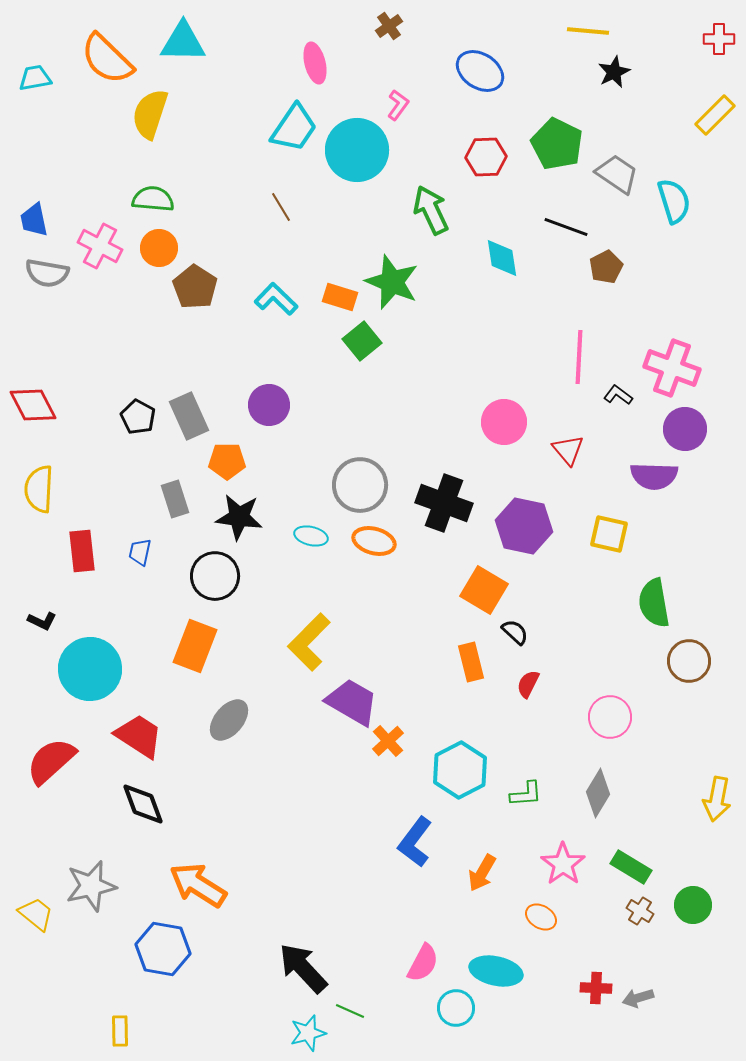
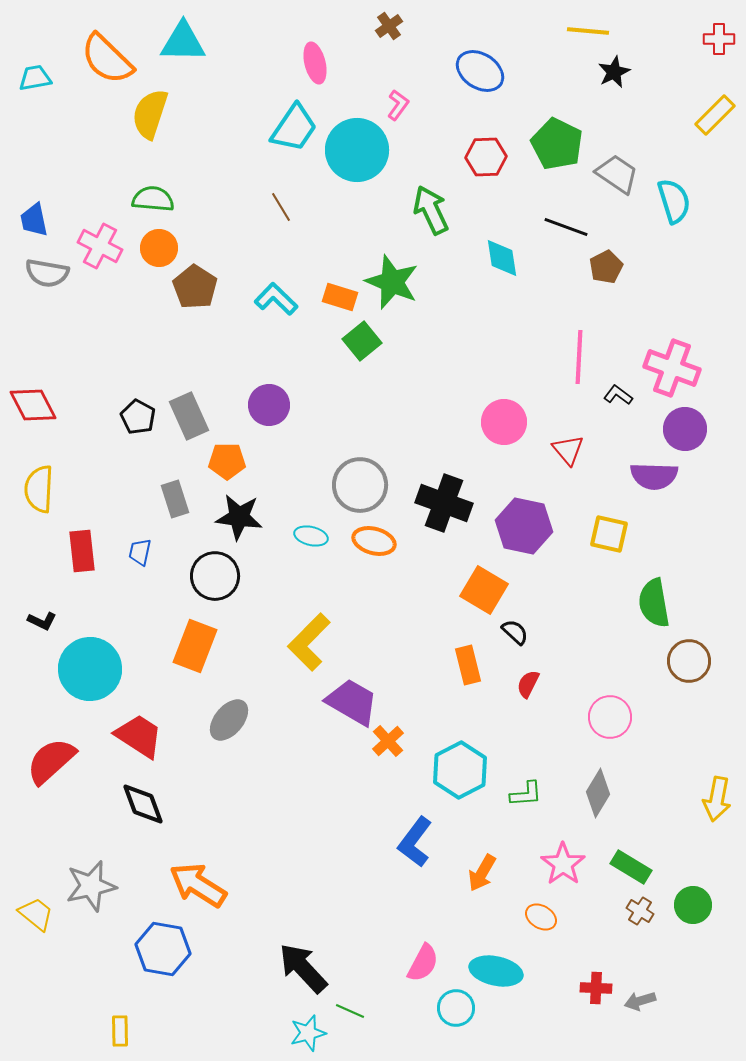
orange rectangle at (471, 662): moved 3 px left, 3 px down
gray arrow at (638, 998): moved 2 px right, 3 px down
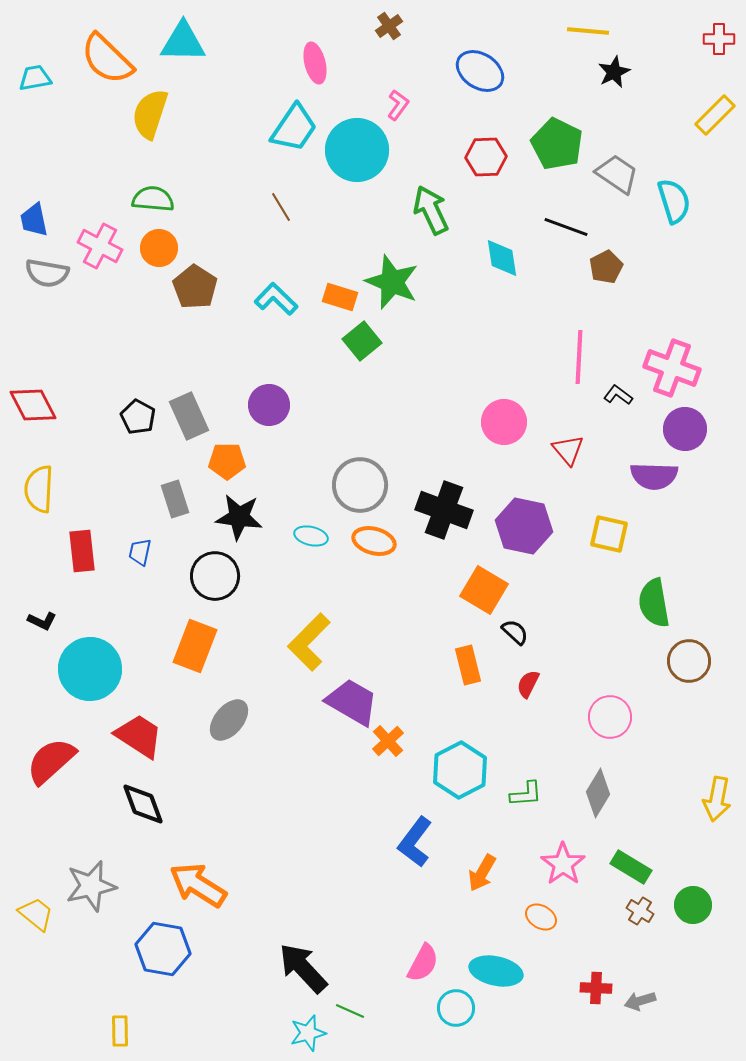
black cross at (444, 503): moved 7 px down
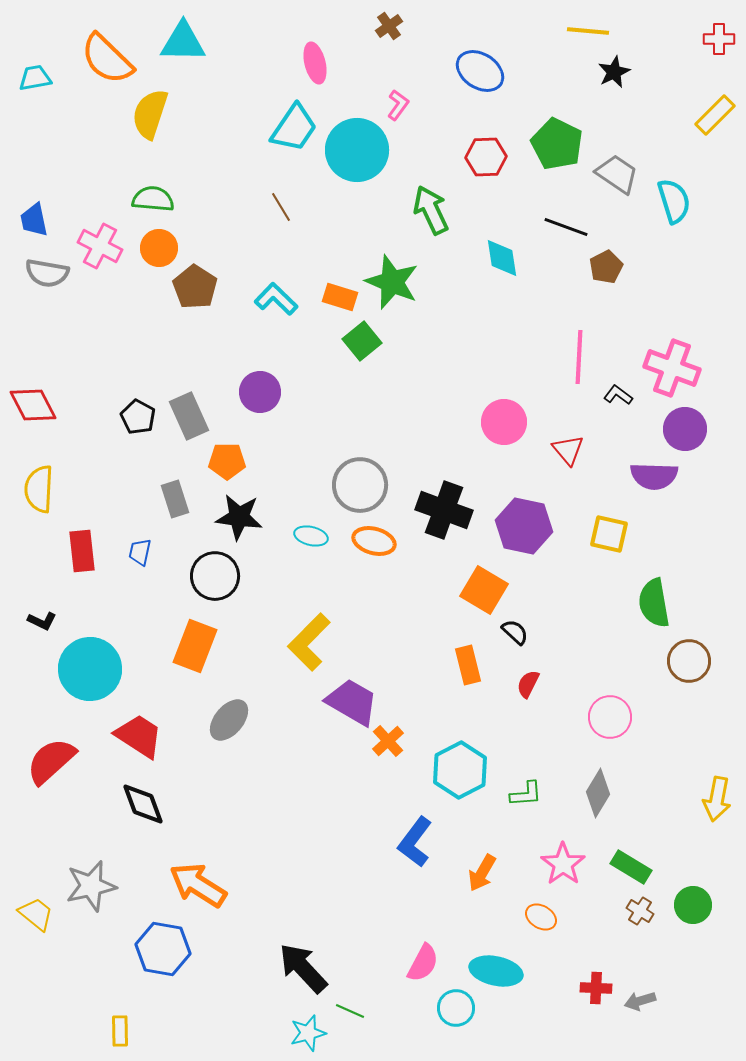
purple circle at (269, 405): moved 9 px left, 13 px up
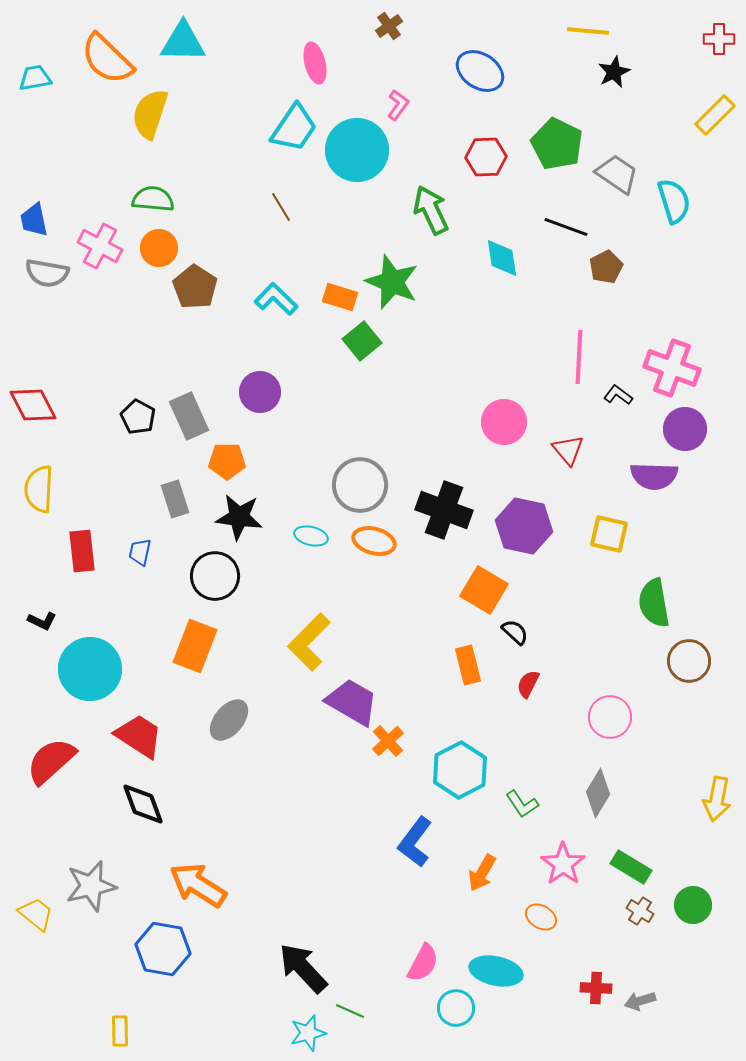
green L-shape at (526, 794): moved 4 px left, 10 px down; rotated 60 degrees clockwise
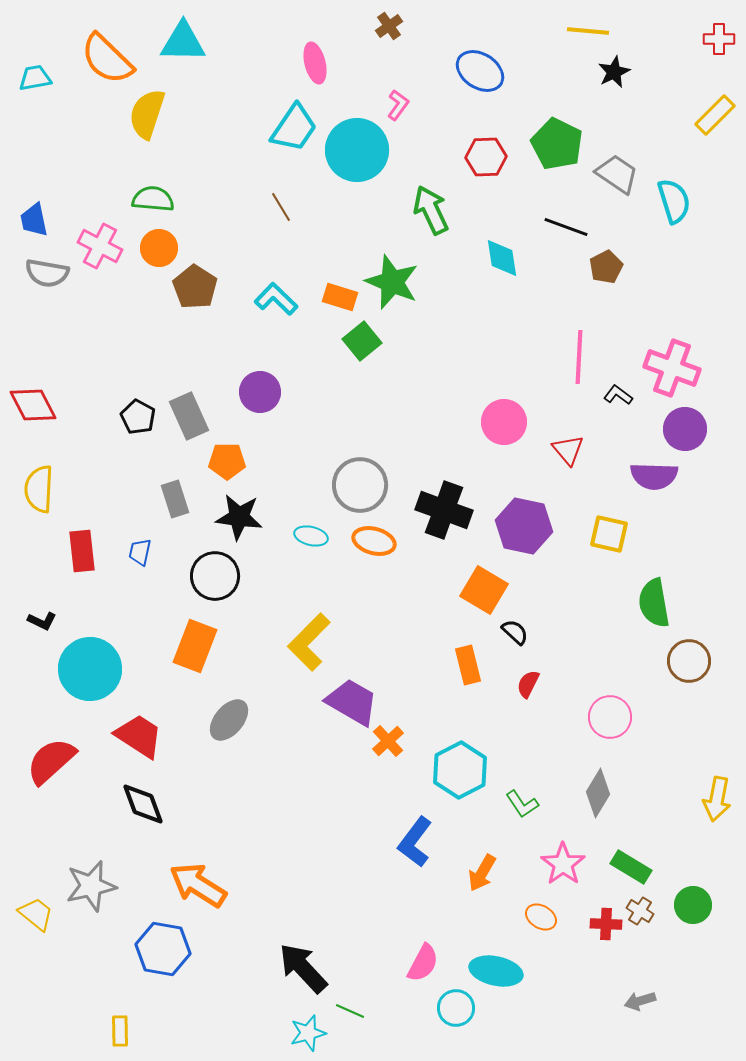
yellow semicircle at (150, 114): moved 3 px left
red cross at (596, 988): moved 10 px right, 64 px up
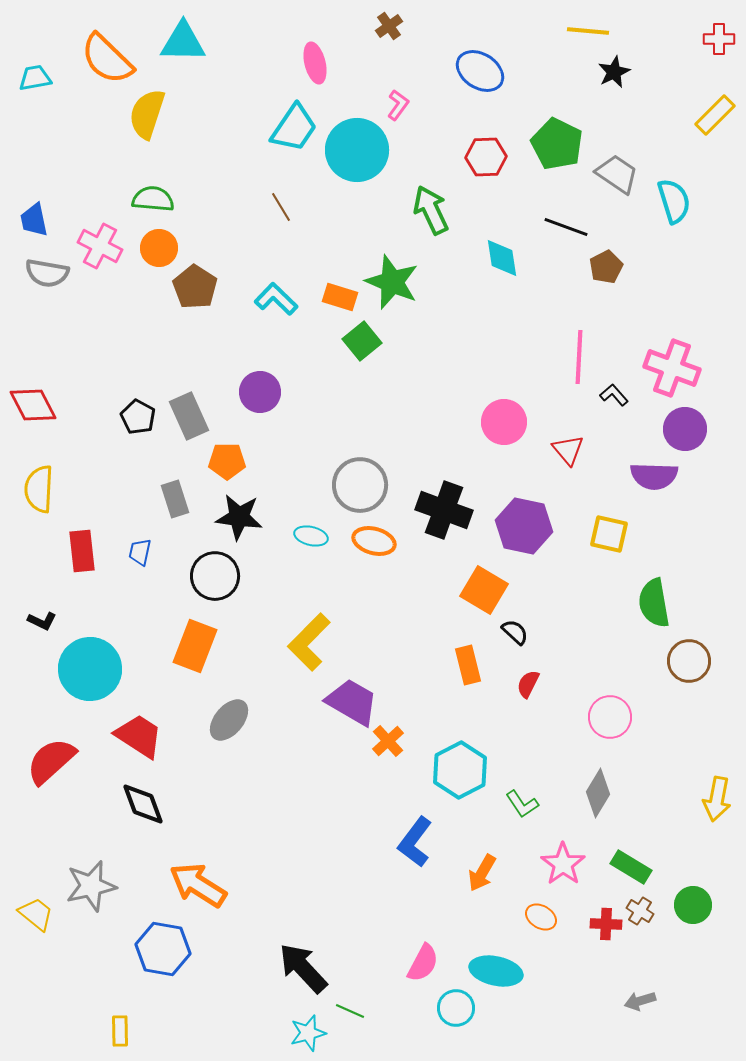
black L-shape at (618, 395): moved 4 px left; rotated 12 degrees clockwise
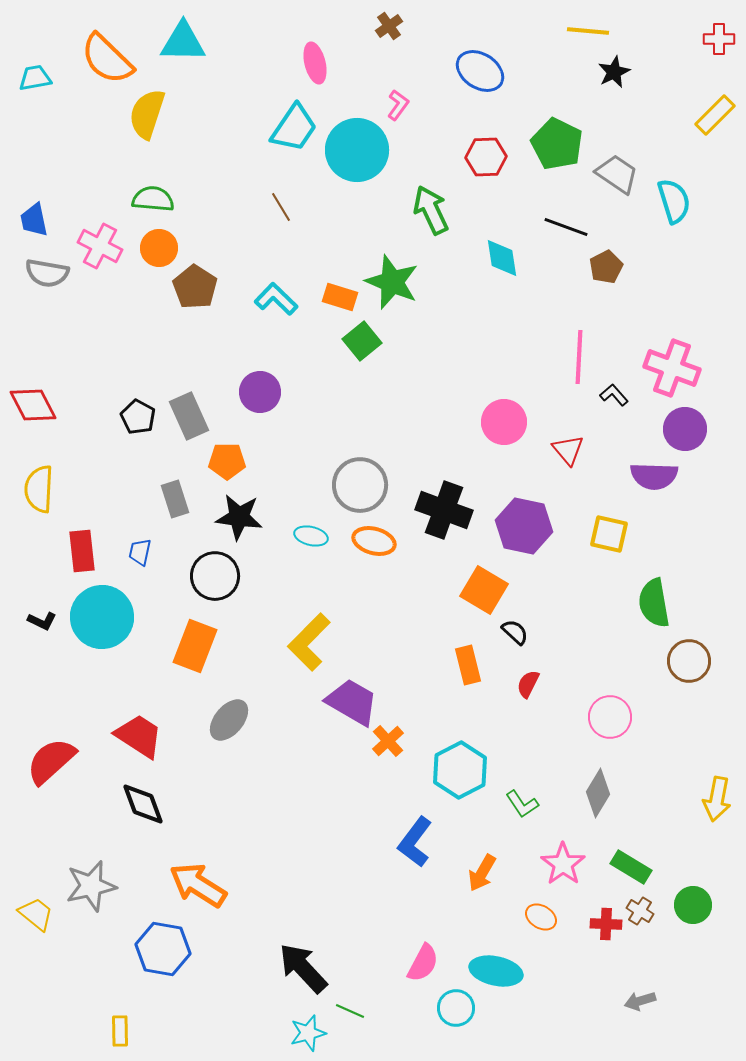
cyan circle at (90, 669): moved 12 px right, 52 px up
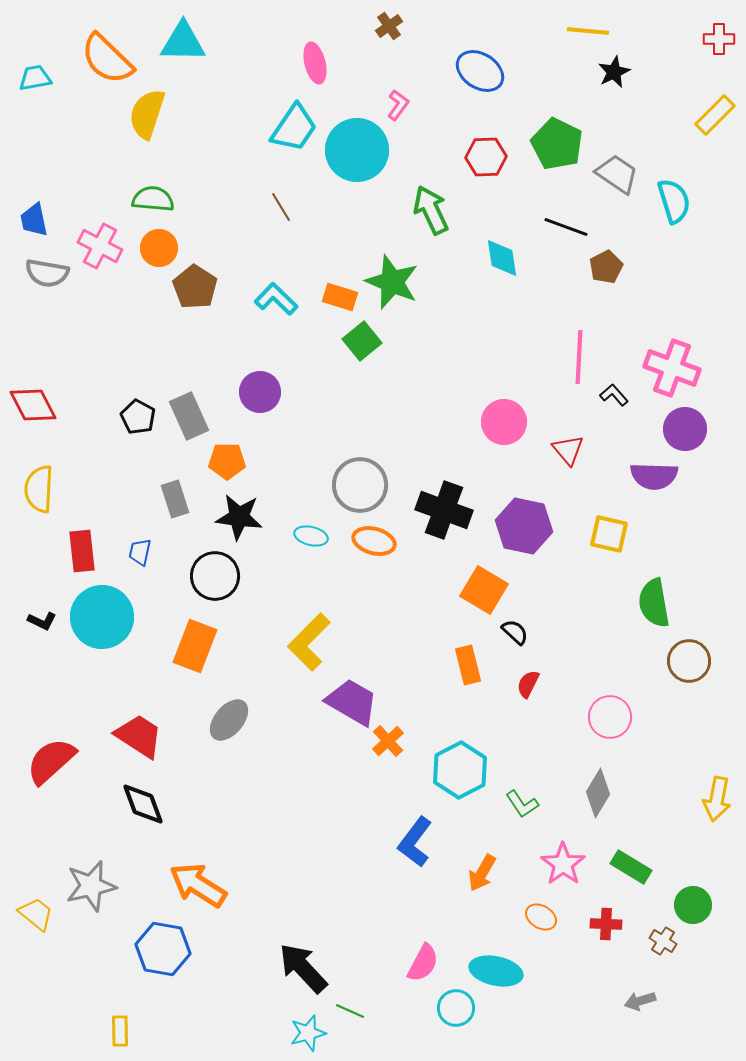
brown cross at (640, 911): moved 23 px right, 30 px down
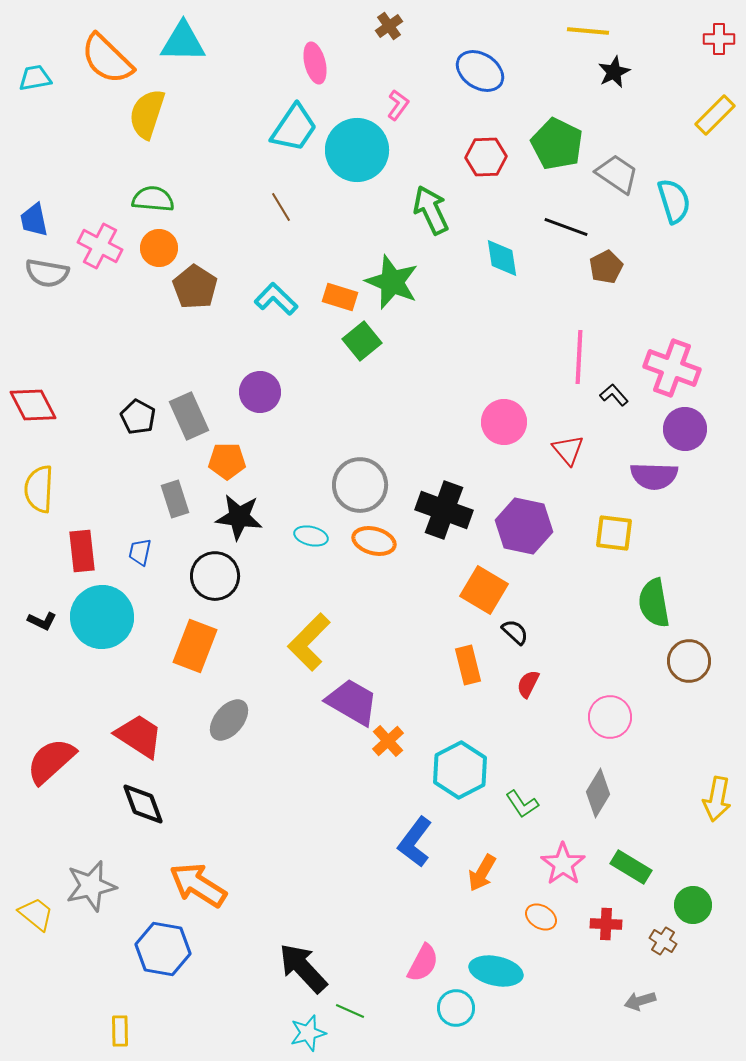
yellow square at (609, 534): moved 5 px right, 1 px up; rotated 6 degrees counterclockwise
